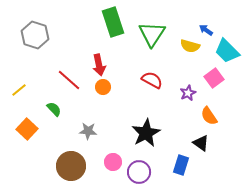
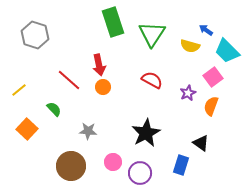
pink square: moved 1 px left, 1 px up
orange semicircle: moved 2 px right, 10 px up; rotated 54 degrees clockwise
purple circle: moved 1 px right, 1 px down
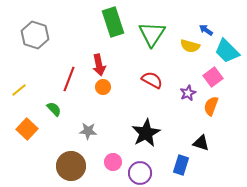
red line: moved 1 px up; rotated 70 degrees clockwise
black triangle: rotated 18 degrees counterclockwise
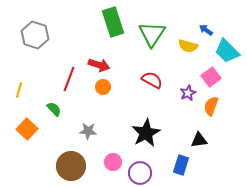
yellow semicircle: moved 2 px left
red arrow: rotated 60 degrees counterclockwise
pink square: moved 2 px left
yellow line: rotated 35 degrees counterclockwise
black triangle: moved 2 px left, 3 px up; rotated 24 degrees counterclockwise
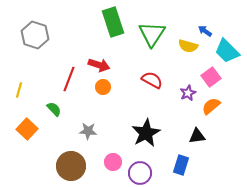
blue arrow: moved 1 px left, 1 px down
orange semicircle: rotated 30 degrees clockwise
black triangle: moved 2 px left, 4 px up
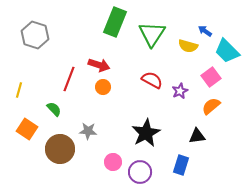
green rectangle: moved 2 px right; rotated 40 degrees clockwise
purple star: moved 8 px left, 2 px up
orange square: rotated 10 degrees counterclockwise
brown circle: moved 11 px left, 17 px up
purple circle: moved 1 px up
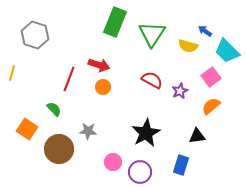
yellow line: moved 7 px left, 17 px up
brown circle: moved 1 px left
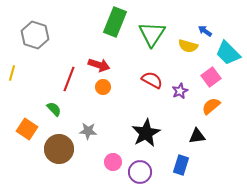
cyan trapezoid: moved 1 px right, 2 px down
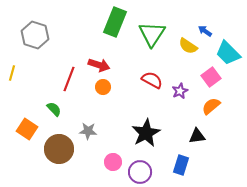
yellow semicircle: rotated 18 degrees clockwise
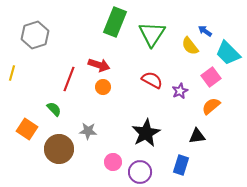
gray hexagon: rotated 24 degrees clockwise
yellow semicircle: moved 2 px right; rotated 18 degrees clockwise
